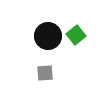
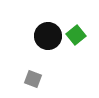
gray square: moved 12 px left, 6 px down; rotated 24 degrees clockwise
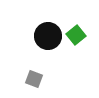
gray square: moved 1 px right
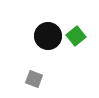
green square: moved 1 px down
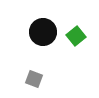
black circle: moved 5 px left, 4 px up
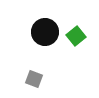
black circle: moved 2 px right
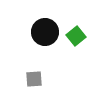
gray square: rotated 24 degrees counterclockwise
